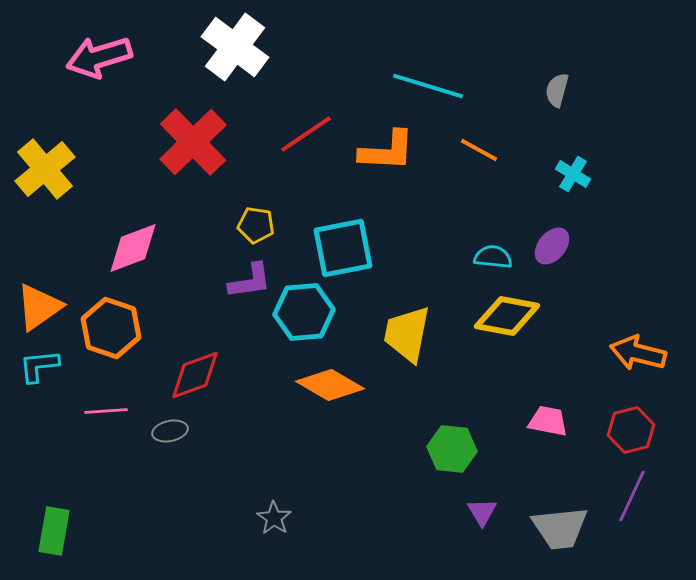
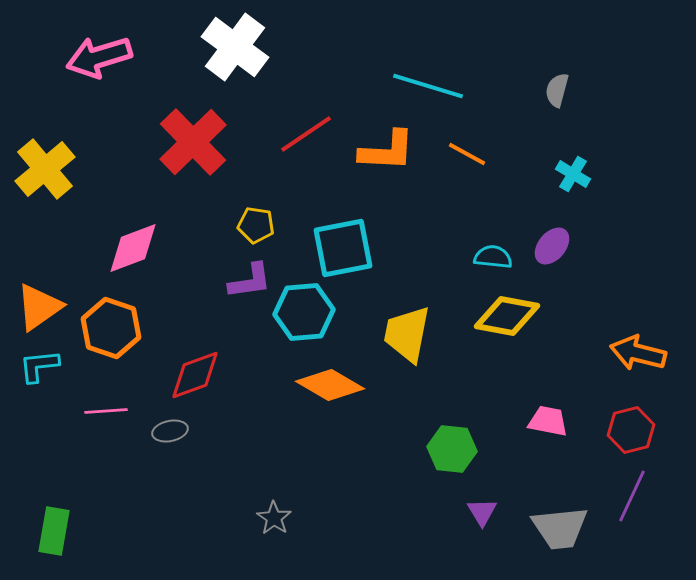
orange line: moved 12 px left, 4 px down
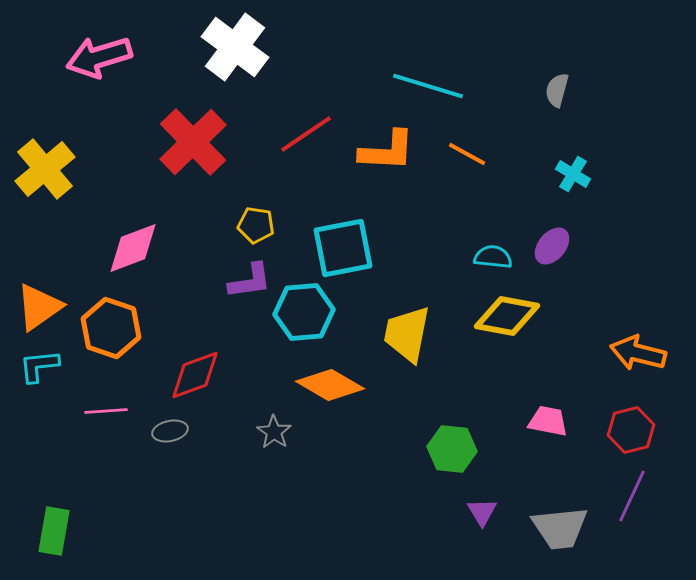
gray star: moved 86 px up
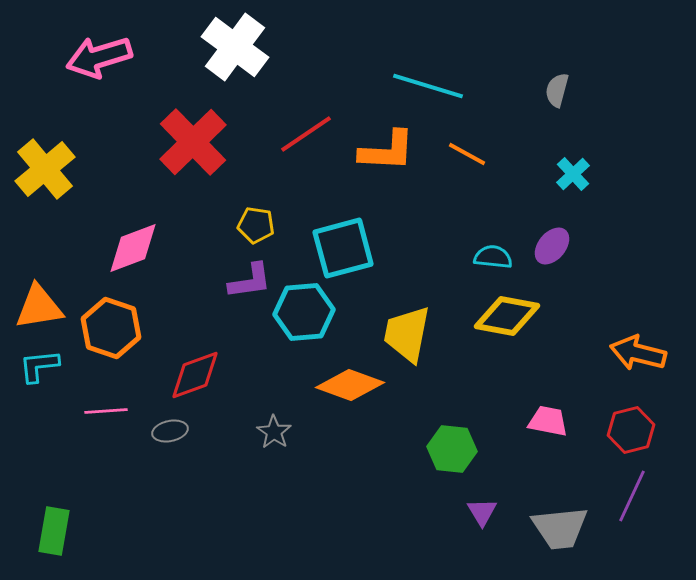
cyan cross: rotated 16 degrees clockwise
cyan square: rotated 4 degrees counterclockwise
orange triangle: rotated 26 degrees clockwise
orange diamond: moved 20 px right; rotated 10 degrees counterclockwise
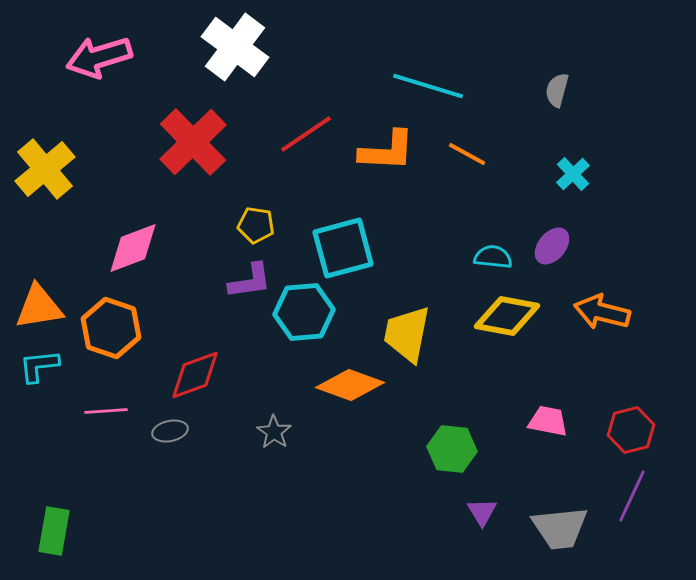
orange arrow: moved 36 px left, 41 px up
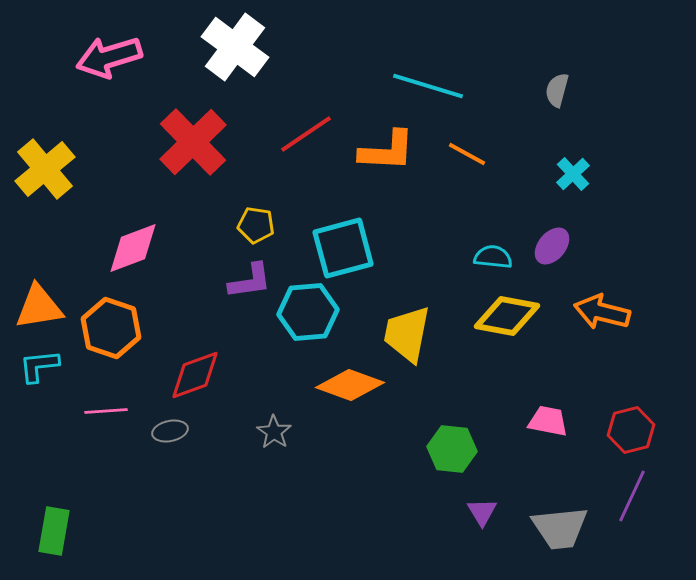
pink arrow: moved 10 px right
cyan hexagon: moved 4 px right
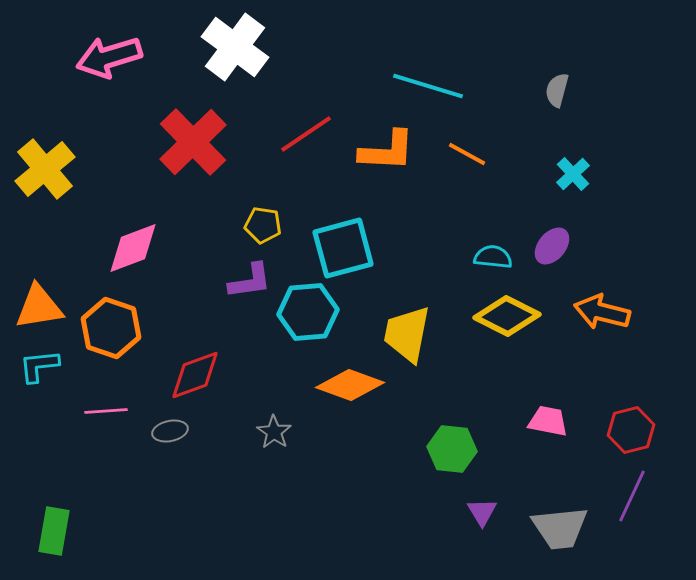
yellow pentagon: moved 7 px right
yellow diamond: rotated 16 degrees clockwise
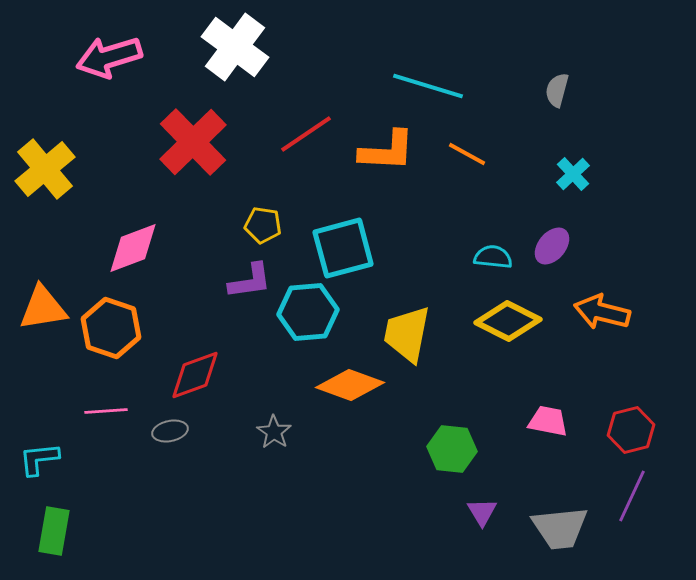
orange triangle: moved 4 px right, 1 px down
yellow diamond: moved 1 px right, 5 px down
cyan L-shape: moved 93 px down
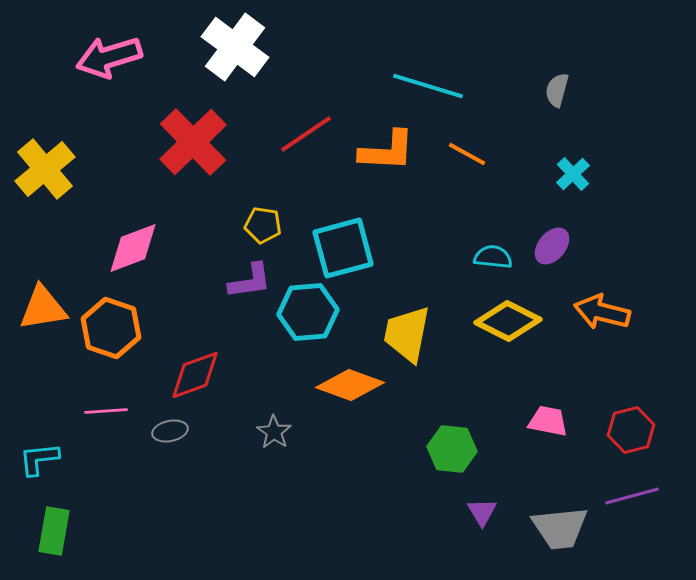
purple line: rotated 50 degrees clockwise
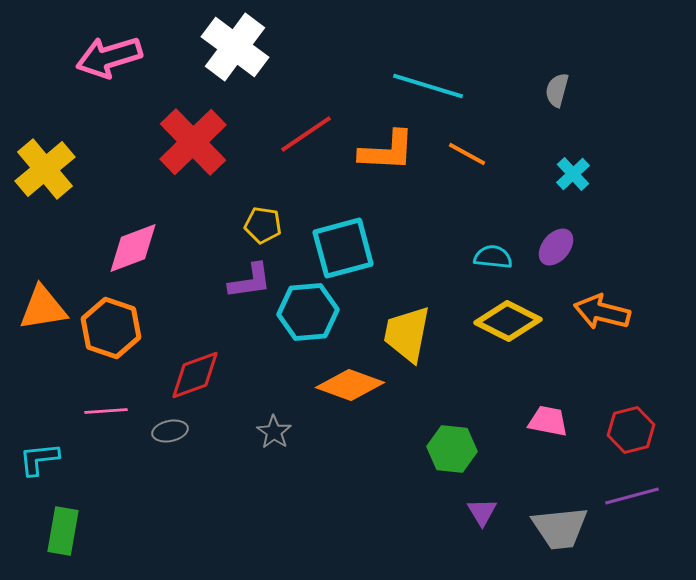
purple ellipse: moved 4 px right, 1 px down
green rectangle: moved 9 px right
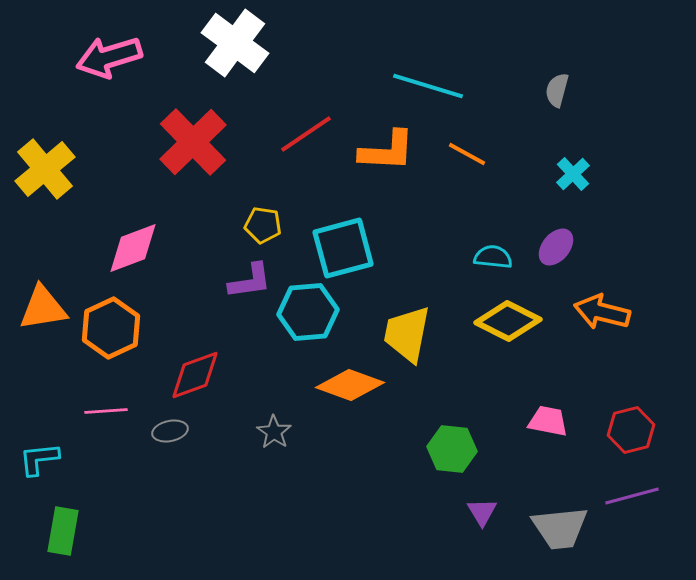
white cross: moved 4 px up
orange hexagon: rotated 16 degrees clockwise
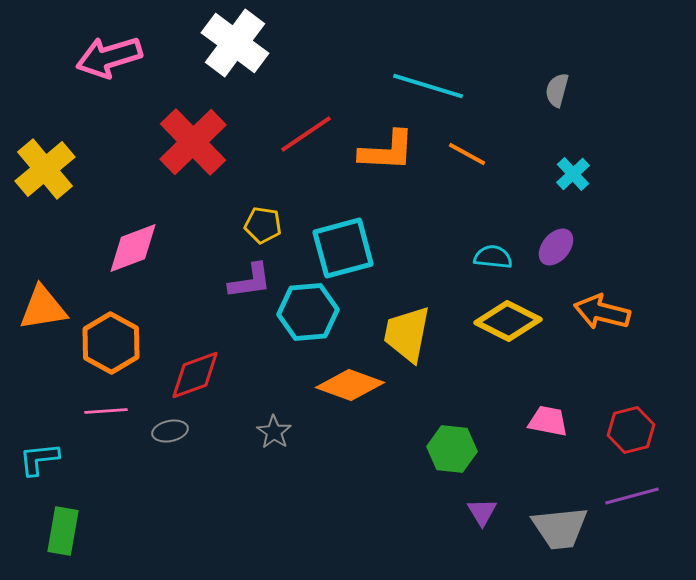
orange hexagon: moved 15 px down; rotated 6 degrees counterclockwise
